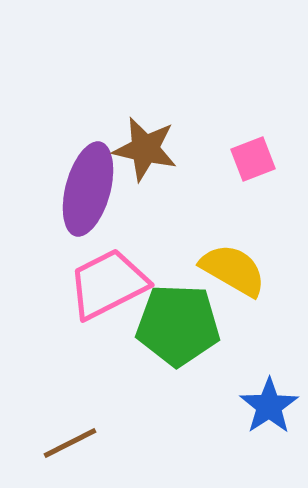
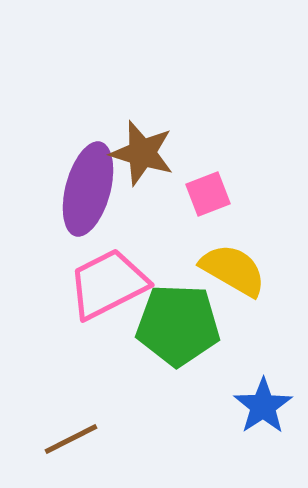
brown star: moved 3 px left, 4 px down; rotated 4 degrees clockwise
pink square: moved 45 px left, 35 px down
blue star: moved 6 px left
brown line: moved 1 px right, 4 px up
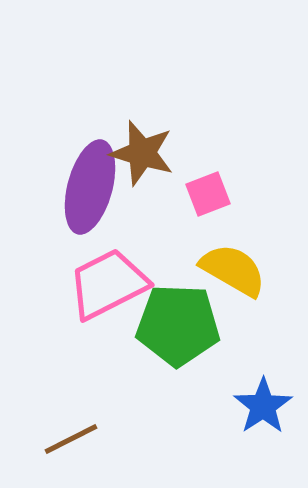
purple ellipse: moved 2 px right, 2 px up
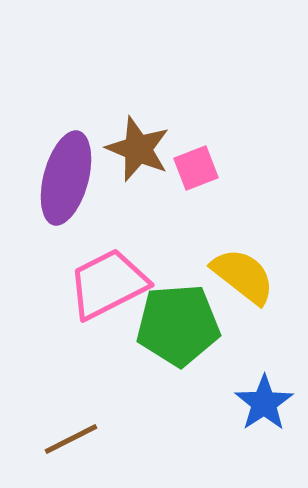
brown star: moved 4 px left, 4 px up; rotated 6 degrees clockwise
purple ellipse: moved 24 px left, 9 px up
pink square: moved 12 px left, 26 px up
yellow semicircle: moved 10 px right, 6 px down; rotated 8 degrees clockwise
green pentagon: rotated 6 degrees counterclockwise
blue star: moved 1 px right, 3 px up
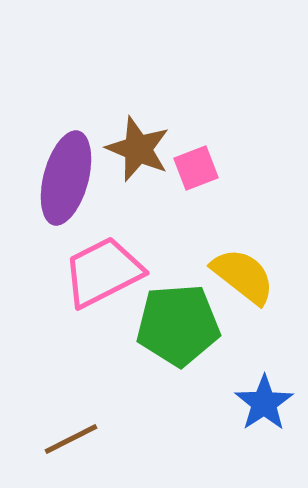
pink trapezoid: moved 5 px left, 12 px up
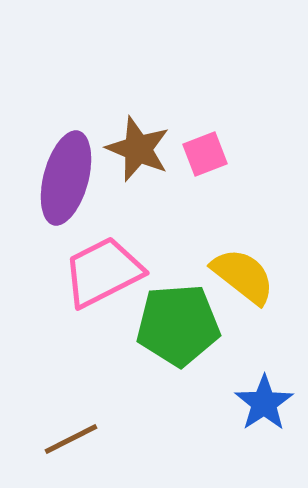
pink square: moved 9 px right, 14 px up
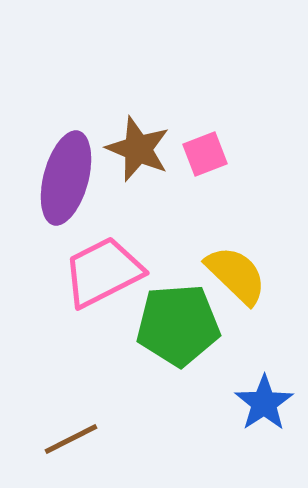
yellow semicircle: moved 7 px left, 1 px up; rotated 6 degrees clockwise
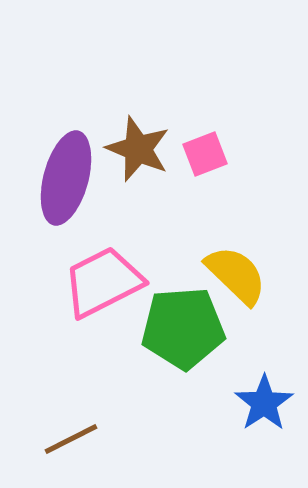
pink trapezoid: moved 10 px down
green pentagon: moved 5 px right, 3 px down
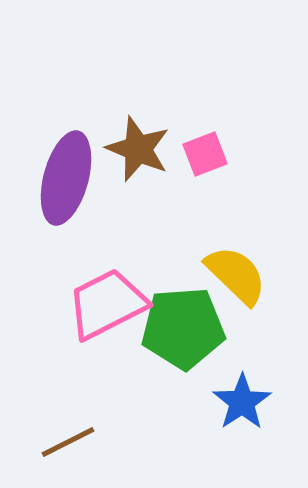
pink trapezoid: moved 4 px right, 22 px down
blue star: moved 22 px left, 1 px up
brown line: moved 3 px left, 3 px down
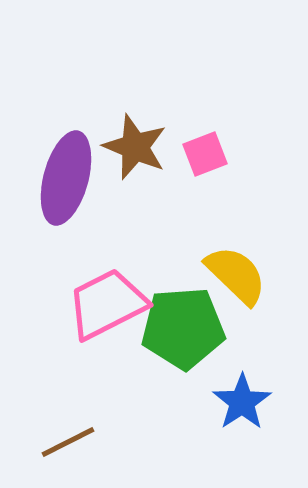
brown star: moved 3 px left, 2 px up
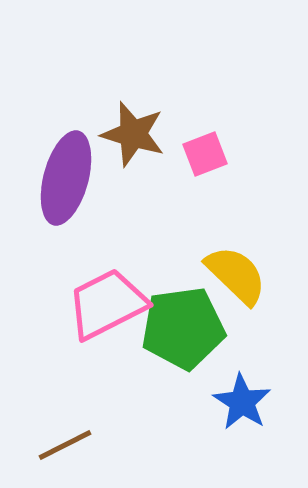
brown star: moved 2 px left, 13 px up; rotated 6 degrees counterclockwise
green pentagon: rotated 4 degrees counterclockwise
blue star: rotated 6 degrees counterclockwise
brown line: moved 3 px left, 3 px down
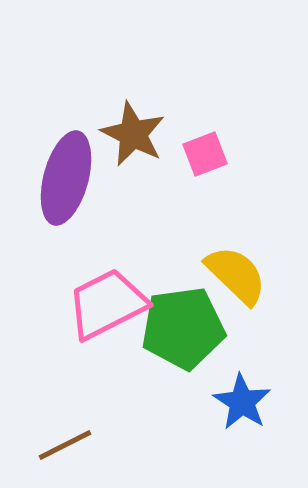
brown star: rotated 10 degrees clockwise
